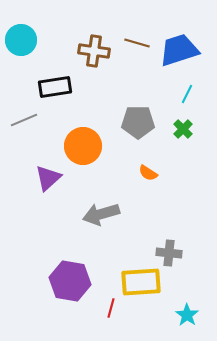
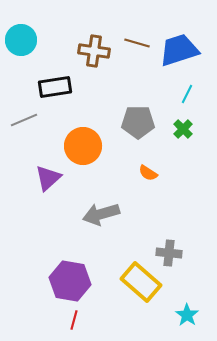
yellow rectangle: rotated 45 degrees clockwise
red line: moved 37 px left, 12 px down
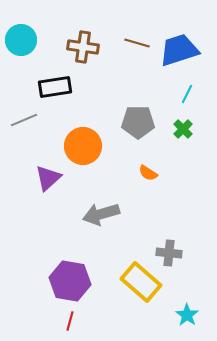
brown cross: moved 11 px left, 4 px up
red line: moved 4 px left, 1 px down
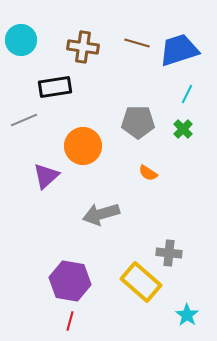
purple triangle: moved 2 px left, 2 px up
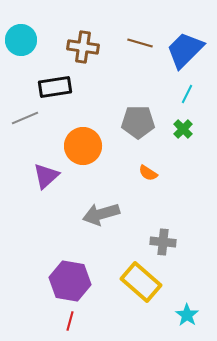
brown line: moved 3 px right
blue trapezoid: moved 6 px right; rotated 27 degrees counterclockwise
gray line: moved 1 px right, 2 px up
gray cross: moved 6 px left, 11 px up
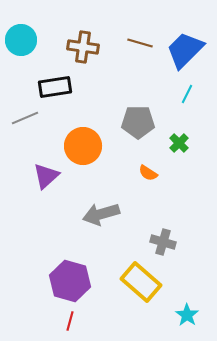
green cross: moved 4 px left, 14 px down
gray cross: rotated 10 degrees clockwise
purple hexagon: rotated 6 degrees clockwise
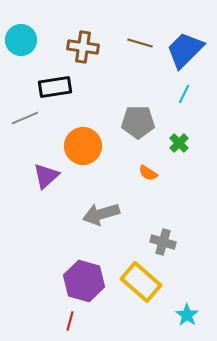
cyan line: moved 3 px left
purple hexagon: moved 14 px right
